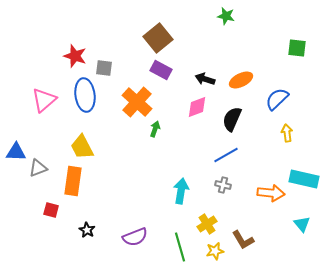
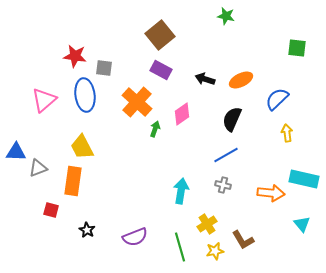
brown square: moved 2 px right, 3 px up
red star: rotated 10 degrees counterclockwise
pink diamond: moved 15 px left, 7 px down; rotated 15 degrees counterclockwise
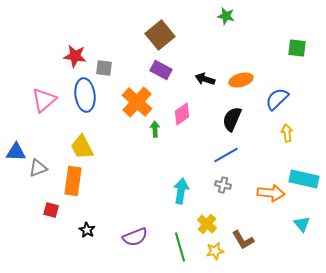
orange ellipse: rotated 10 degrees clockwise
green arrow: rotated 21 degrees counterclockwise
yellow cross: rotated 18 degrees counterclockwise
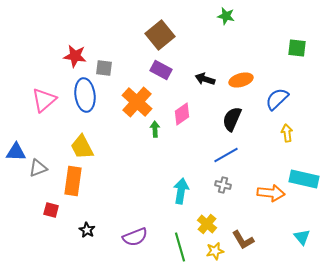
cyan triangle: moved 13 px down
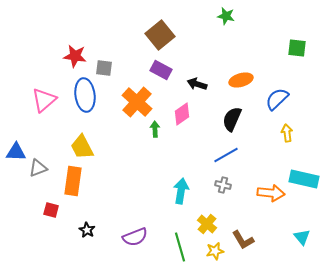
black arrow: moved 8 px left, 5 px down
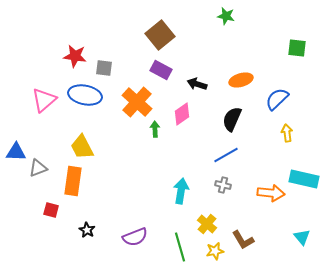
blue ellipse: rotated 72 degrees counterclockwise
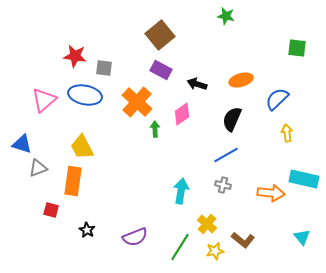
blue triangle: moved 6 px right, 8 px up; rotated 15 degrees clockwise
brown L-shape: rotated 20 degrees counterclockwise
green line: rotated 48 degrees clockwise
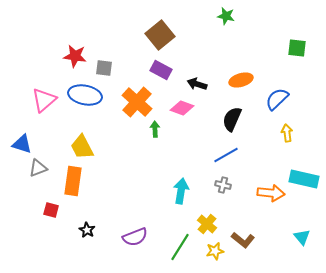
pink diamond: moved 6 px up; rotated 55 degrees clockwise
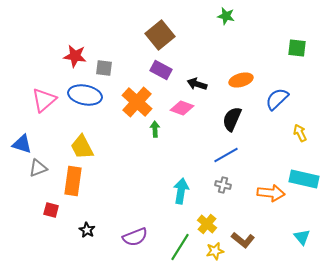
yellow arrow: moved 13 px right; rotated 18 degrees counterclockwise
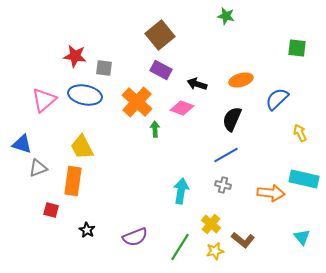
yellow cross: moved 4 px right
